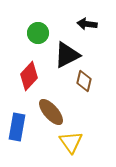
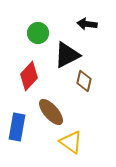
yellow triangle: rotated 20 degrees counterclockwise
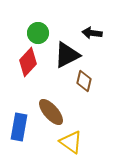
black arrow: moved 5 px right, 9 px down
red diamond: moved 1 px left, 14 px up
blue rectangle: moved 2 px right
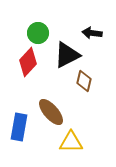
yellow triangle: rotated 35 degrees counterclockwise
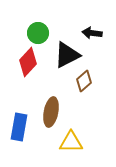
brown diamond: rotated 35 degrees clockwise
brown ellipse: rotated 52 degrees clockwise
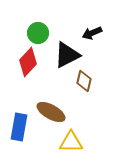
black arrow: rotated 30 degrees counterclockwise
brown diamond: rotated 35 degrees counterclockwise
brown ellipse: rotated 72 degrees counterclockwise
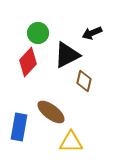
brown ellipse: rotated 8 degrees clockwise
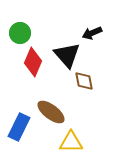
green circle: moved 18 px left
black triangle: rotated 44 degrees counterclockwise
red diamond: moved 5 px right; rotated 20 degrees counterclockwise
brown diamond: rotated 25 degrees counterclockwise
blue rectangle: rotated 16 degrees clockwise
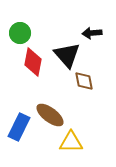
black arrow: rotated 18 degrees clockwise
red diamond: rotated 12 degrees counterclockwise
brown ellipse: moved 1 px left, 3 px down
